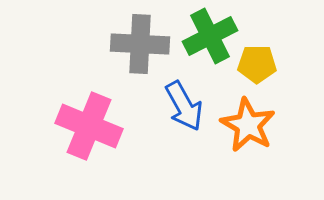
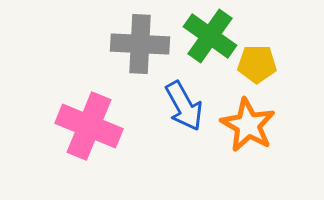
green cross: rotated 28 degrees counterclockwise
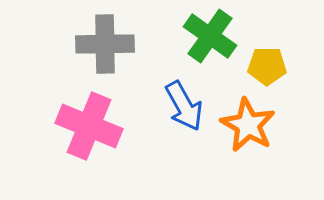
gray cross: moved 35 px left; rotated 4 degrees counterclockwise
yellow pentagon: moved 10 px right, 2 px down
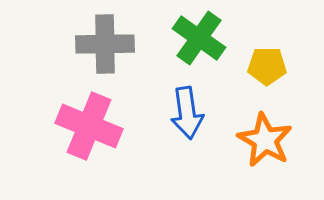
green cross: moved 11 px left, 2 px down
blue arrow: moved 3 px right, 7 px down; rotated 21 degrees clockwise
orange star: moved 17 px right, 15 px down
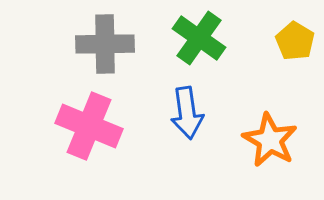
yellow pentagon: moved 28 px right, 25 px up; rotated 30 degrees clockwise
orange star: moved 5 px right
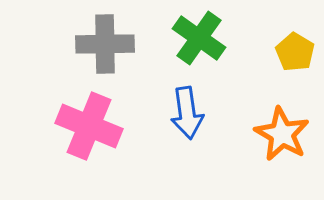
yellow pentagon: moved 11 px down
orange star: moved 12 px right, 6 px up
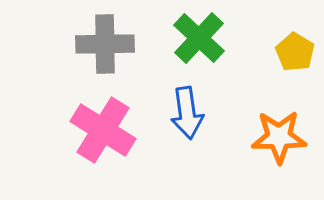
green cross: rotated 8 degrees clockwise
pink cross: moved 14 px right, 4 px down; rotated 10 degrees clockwise
orange star: moved 3 px left, 3 px down; rotated 30 degrees counterclockwise
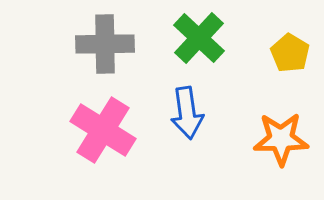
yellow pentagon: moved 5 px left, 1 px down
orange star: moved 2 px right, 2 px down
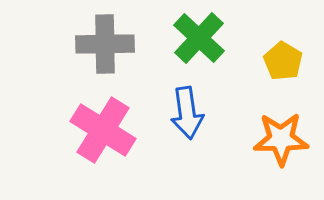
yellow pentagon: moved 7 px left, 8 px down
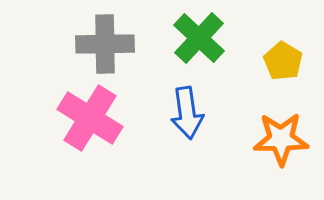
pink cross: moved 13 px left, 12 px up
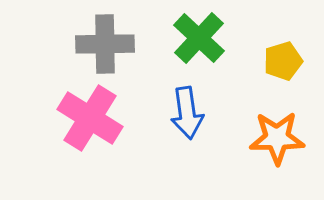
yellow pentagon: rotated 24 degrees clockwise
orange star: moved 4 px left, 1 px up
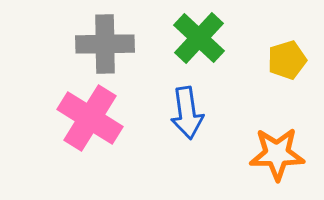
yellow pentagon: moved 4 px right, 1 px up
orange star: moved 16 px down
